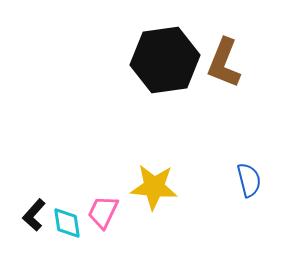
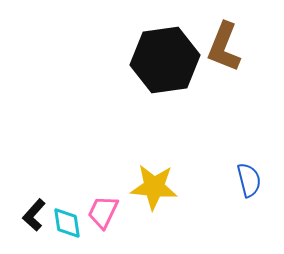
brown L-shape: moved 16 px up
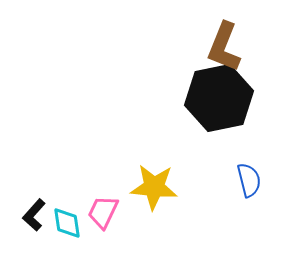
black hexagon: moved 54 px right, 38 px down; rotated 4 degrees counterclockwise
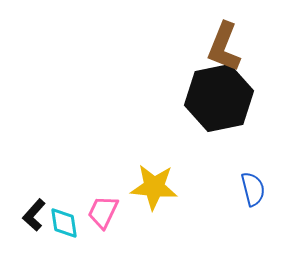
blue semicircle: moved 4 px right, 9 px down
cyan diamond: moved 3 px left
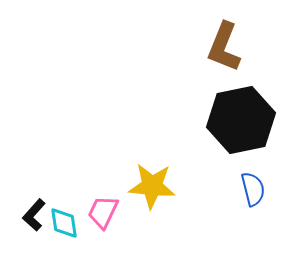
black hexagon: moved 22 px right, 22 px down
yellow star: moved 2 px left, 1 px up
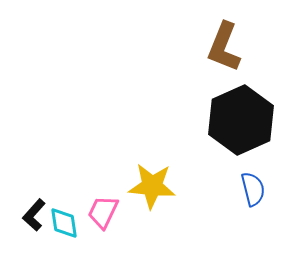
black hexagon: rotated 12 degrees counterclockwise
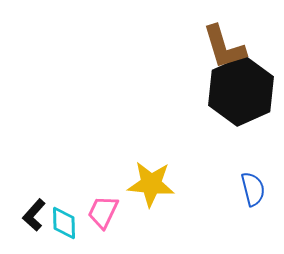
brown L-shape: rotated 39 degrees counterclockwise
black hexagon: moved 29 px up
yellow star: moved 1 px left, 2 px up
cyan diamond: rotated 8 degrees clockwise
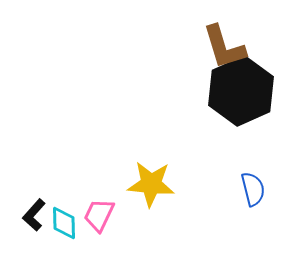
pink trapezoid: moved 4 px left, 3 px down
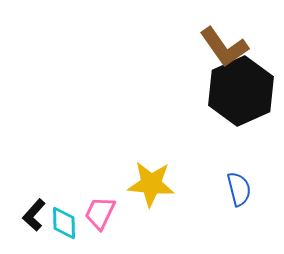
brown L-shape: rotated 18 degrees counterclockwise
blue semicircle: moved 14 px left
pink trapezoid: moved 1 px right, 2 px up
